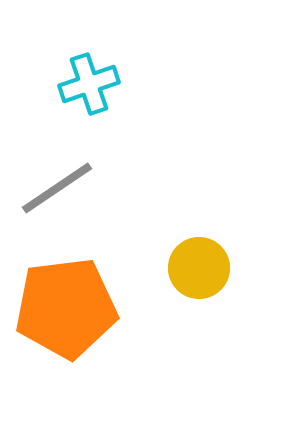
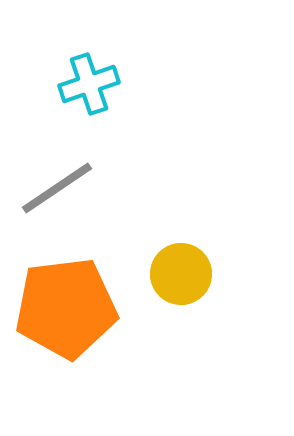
yellow circle: moved 18 px left, 6 px down
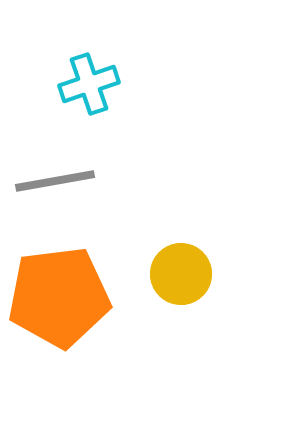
gray line: moved 2 px left, 7 px up; rotated 24 degrees clockwise
orange pentagon: moved 7 px left, 11 px up
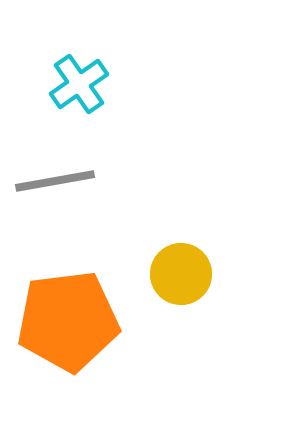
cyan cross: moved 10 px left; rotated 16 degrees counterclockwise
orange pentagon: moved 9 px right, 24 px down
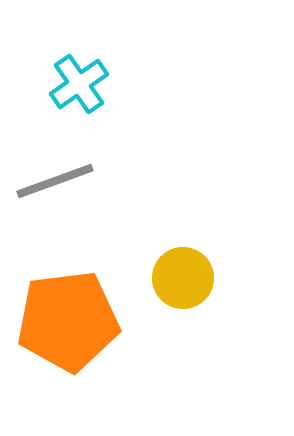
gray line: rotated 10 degrees counterclockwise
yellow circle: moved 2 px right, 4 px down
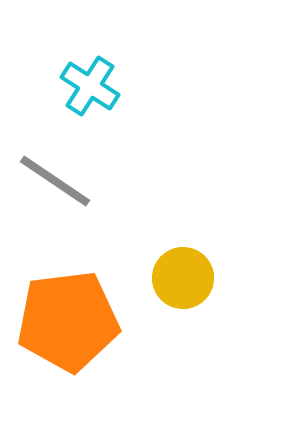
cyan cross: moved 11 px right, 2 px down; rotated 22 degrees counterclockwise
gray line: rotated 54 degrees clockwise
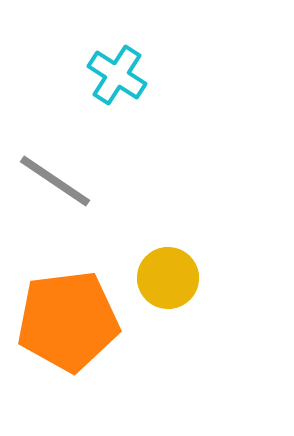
cyan cross: moved 27 px right, 11 px up
yellow circle: moved 15 px left
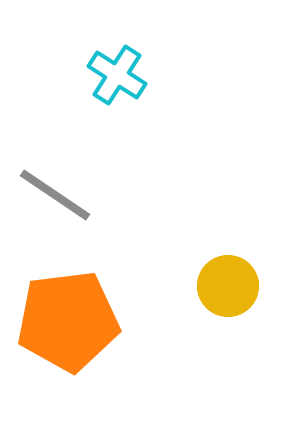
gray line: moved 14 px down
yellow circle: moved 60 px right, 8 px down
